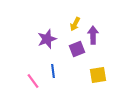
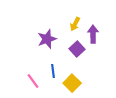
purple arrow: moved 1 px up
purple square: rotated 21 degrees counterclockwise
yellow square: moved 26 px left, 8 px down; rotated 36 degrees counterclockwise
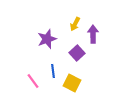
purple square: moved 4 px down
yellow square: rotated 18 degrees counterclockwise
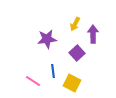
purple star: rotated 12 degrees clockwise
pink line: rotated 21 degrees counterclockwise
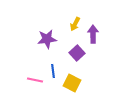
pink line: moved 2 px right, 1 px up; rotated 21 degrees counterclockwise
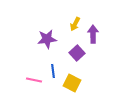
pink line: moved 1 px left
